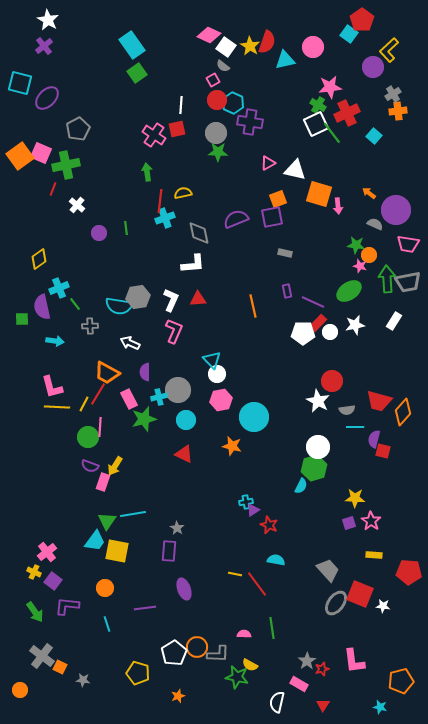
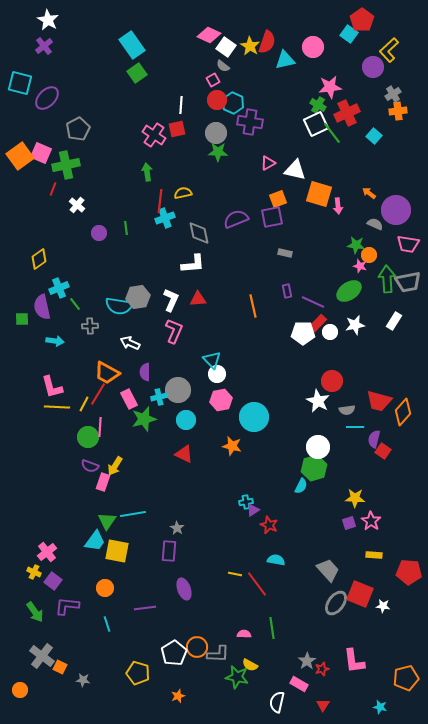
red square at (383, 451): rotated 21 degrees clockwise
orange pentagon at (401, 681): moved 5 px right, 3 px up
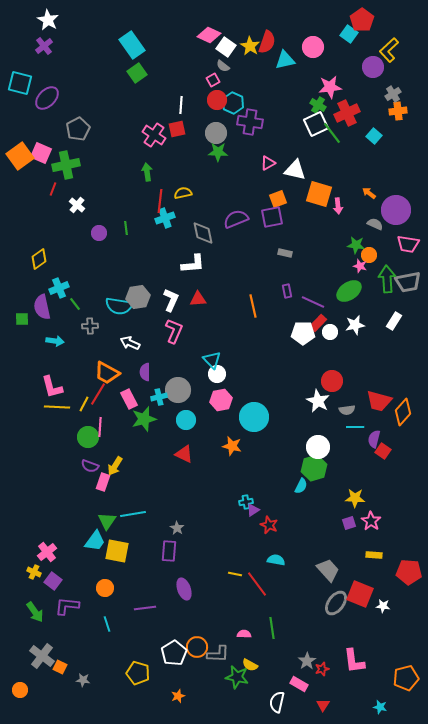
gray diamond at (199, 233): moved 4 px right
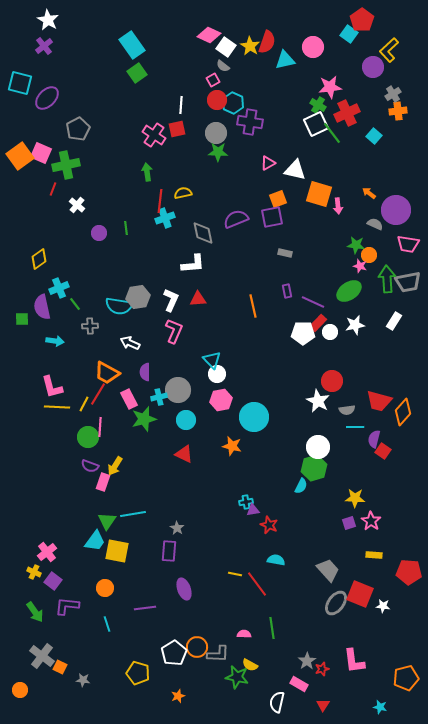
purple triangle at (253, 510): rotated 24 degrees clockwise
